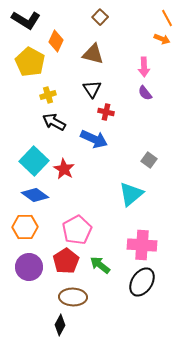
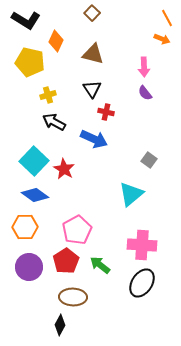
brown square: moved 8 px left, 4 px up
yellow pentagon: rotated 16 degrees counterclockwise
black ellipse: moved 1 px down
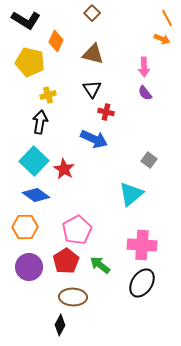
black arrow: moved 14 px left; rotated 70 degrees clockwise
blue diamond: moved 1 px right
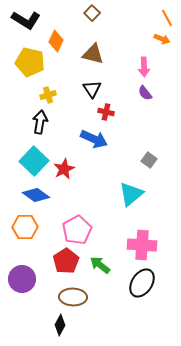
red star: rotated 15 degrees clockwise
purple circle: moved 7 px left, 12 px down
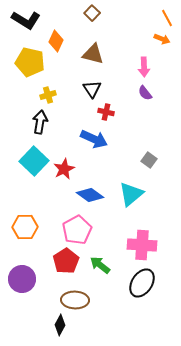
blue diamond: moved 54 px right
brown ellipse: moved 2 px right, 3 px down
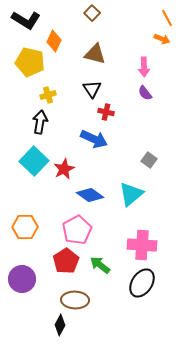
orange diamond: moved 2 px left
brown triangle: moved 2 px right
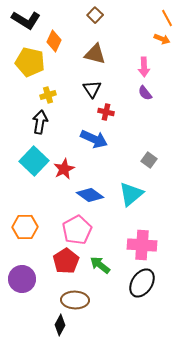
brown square: moved 3 px right, 2 px down
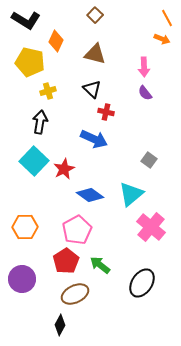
orange diamond: moved 2 px right
black triangle: rotated 12 degrees counterclockwise
yellow cross: moved 4 px up
pink cross: moved 9 px right, 18 px up; rotated 36 degrees clockwise
brown ellipse: moved 6 px up; rotated 28 degrees counterclockwise
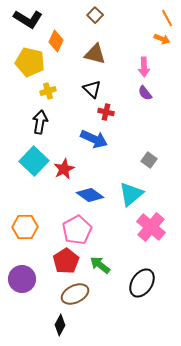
black L-shape: moved 2 px right, 1 px up
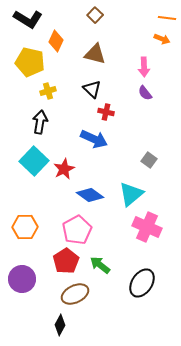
orange line: rotated 54 degrees counterclockwise
pink cross: moved 4 px left; rotated 16 degrees counterclockwise
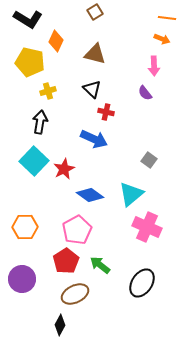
brown square: moved 3 px up; rotated 14 degrees clockwise
pink arrow: moved 10 px right, 1 px up
